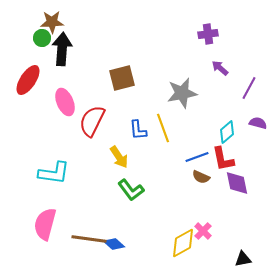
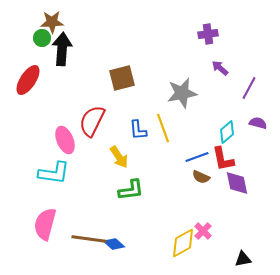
pink ellipse: moved 38 px down
green L-shape: rotated 60 degrees counterclockwise
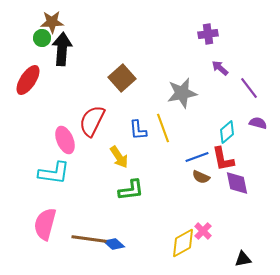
brown square: rotated 28 degrees counterclockwise
purple line: rotated 65 degrees counterclockwise
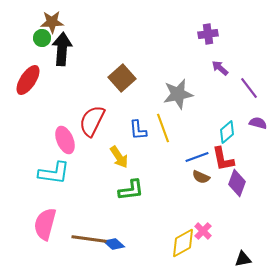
gray star: moved 4 px left, 1 px down
purple diamond: rotated 32 degrees clockwise
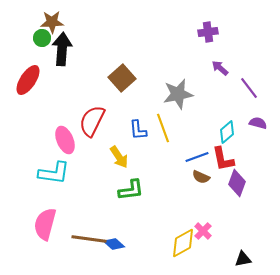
purple cross: moved 2 px up
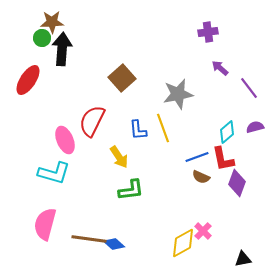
purple semicircle: moved 3 px left, 4 px down; rotated 30 degrees counterclockwise
cyan L-shape: rotated 8 degrees clockwise
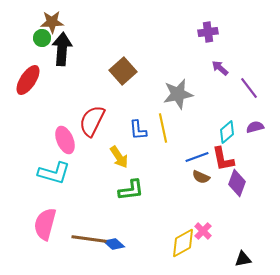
brown square: moved 1 px right, 7 px up
yellow line: rotated 8 degrees clockwise
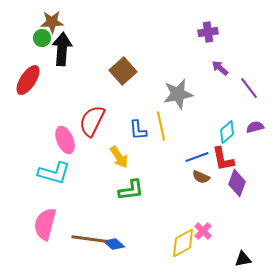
yellow line: moved 2 px left, 2 px up
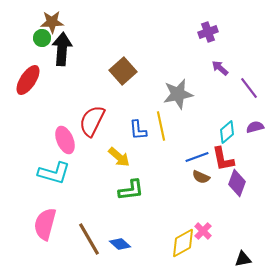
purple cross: rotated 12 degrees counterclockwise
yellow arrow: rotated 15 degrees counterclockwise
brown line: rotated 52 degrees clockwise
blue diamond: moved 6 px right
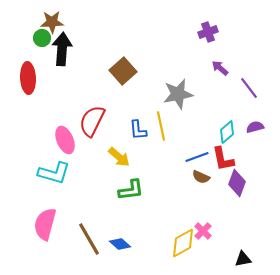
red ellipse: moved 2 px up; rotated 36 degrees counterclockwise
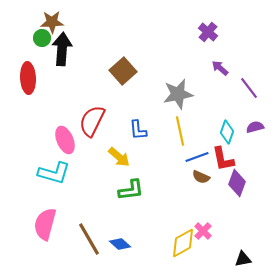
purple cross: rotated 30 degrees counterclockwise
yellow line: moved 19 px right, 5 px down
cyan diamond: rotated 30 degrees counterclockwise
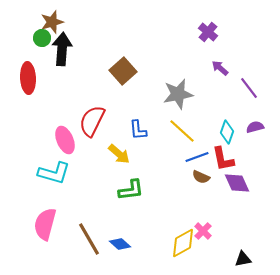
brown star: rotated 15 degrees counterclockwise
yellow line: moved 2 px right; rotated 36 degrees counterclockwise
yellow arrow: moved 3 px up
purple diamond: rotated 44 degrees counterclockwise
